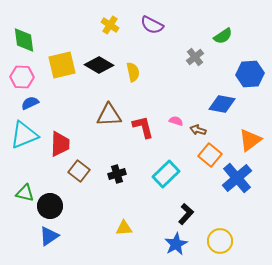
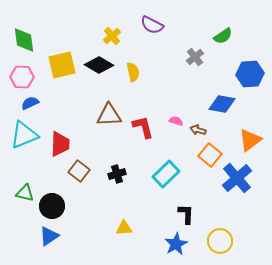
yellow cross: moved 2 px right, 11 px down; rotated 18 degrees clockwise
black circle: moved 2 px right
black L-shape: rotated 40 degrees counterclockwise
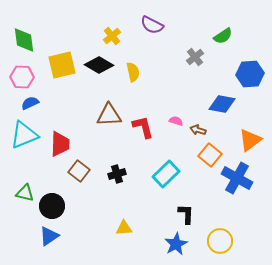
blue cross: rotated 20 degrees counterclockwise
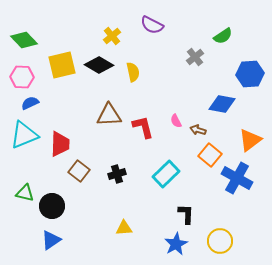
green diamond: rotated 36 degrees counterclockwise
pink semicircle: rotated 136 degrees counterclockwise
blue triangle: moved 2 px right, 4 px down
